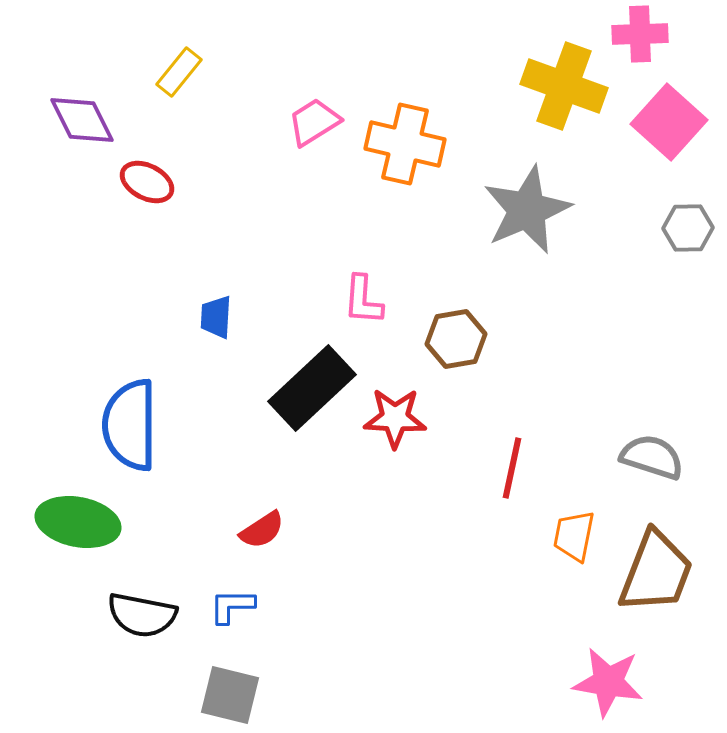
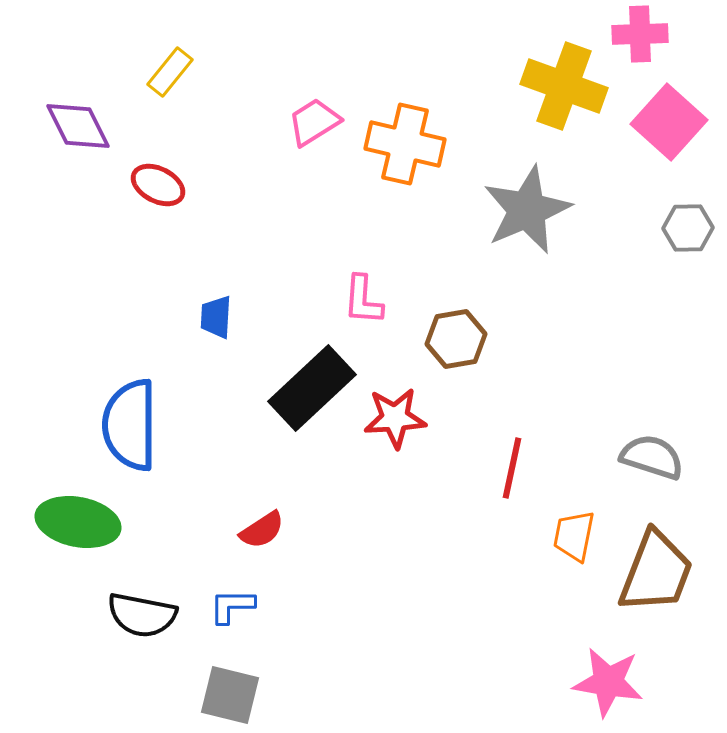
yellow rectangle: moved 9 px left
purple diamond: moved 4 px left, 6 px down
red ellipse: moved 11 px right, 3 px down
red star: rotated 6 degrees counterclockwise
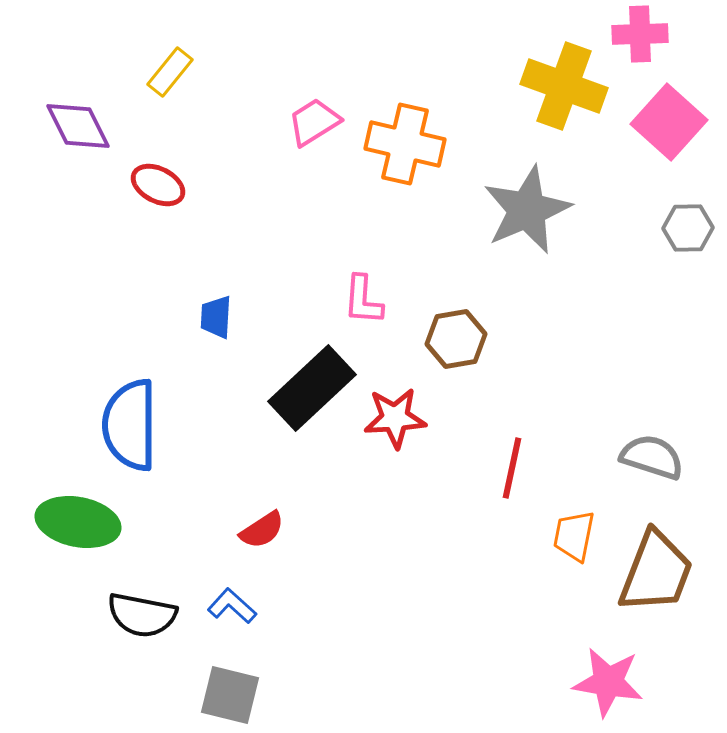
blue L-shape: rotated 42 degrees clockwise
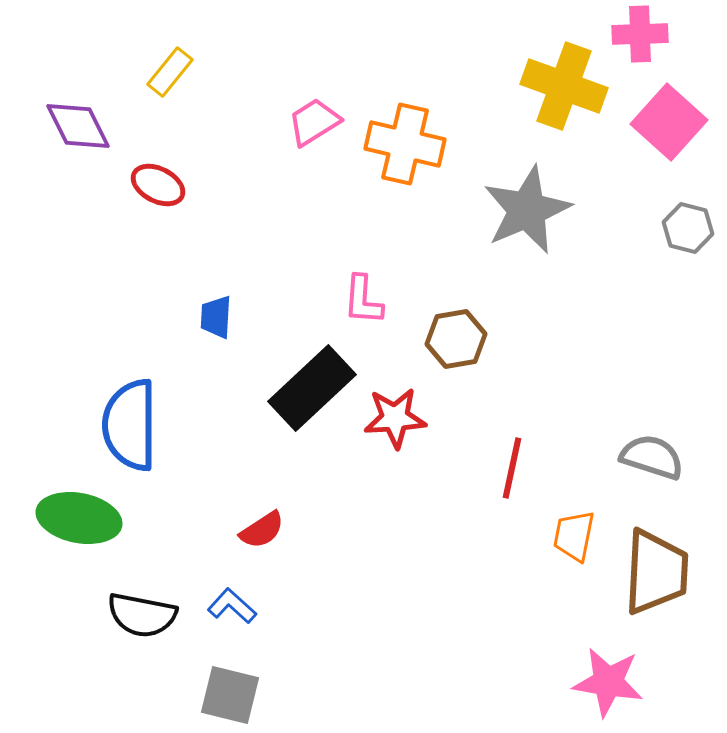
gray hexagon: rotated 15 degrees clockwise
green ellipse: moved 1 px right, 4 px up
brown trapezoid: rotated 18 degrees counterclockwise
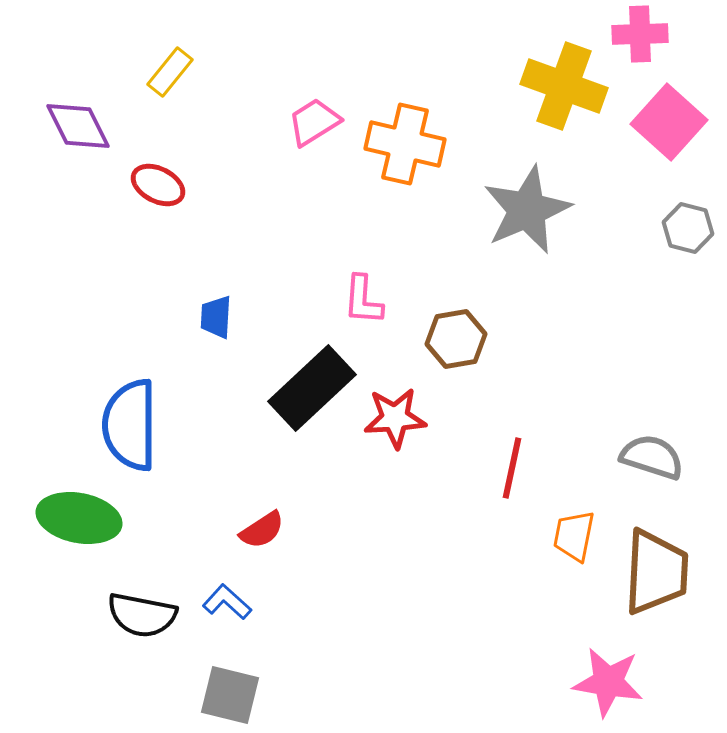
blue L-shape: moved 5 px left, 4 px up
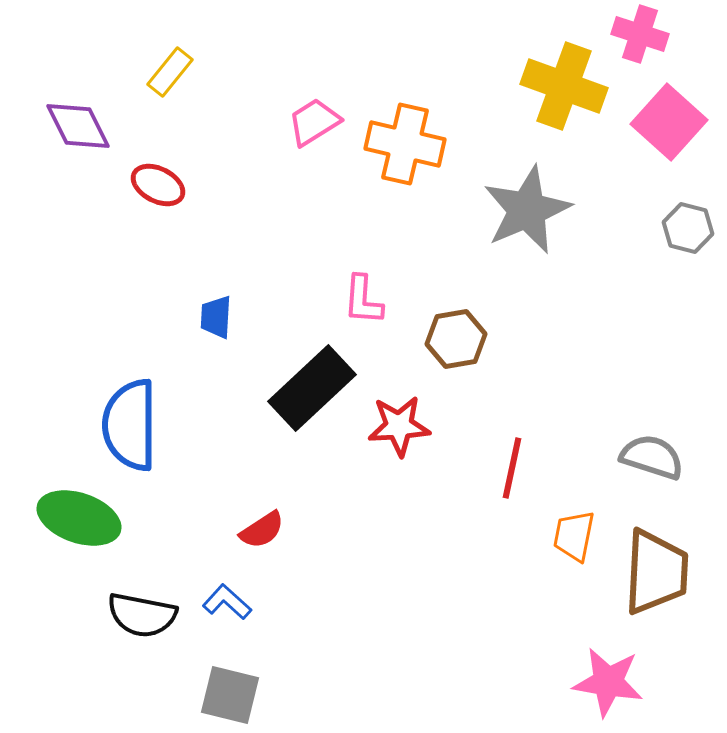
pink cross: rotated 20 degrees clockwise
red star: moved 4 px right, 8 px down
green ellipse: rotated 8 degrees clockwise
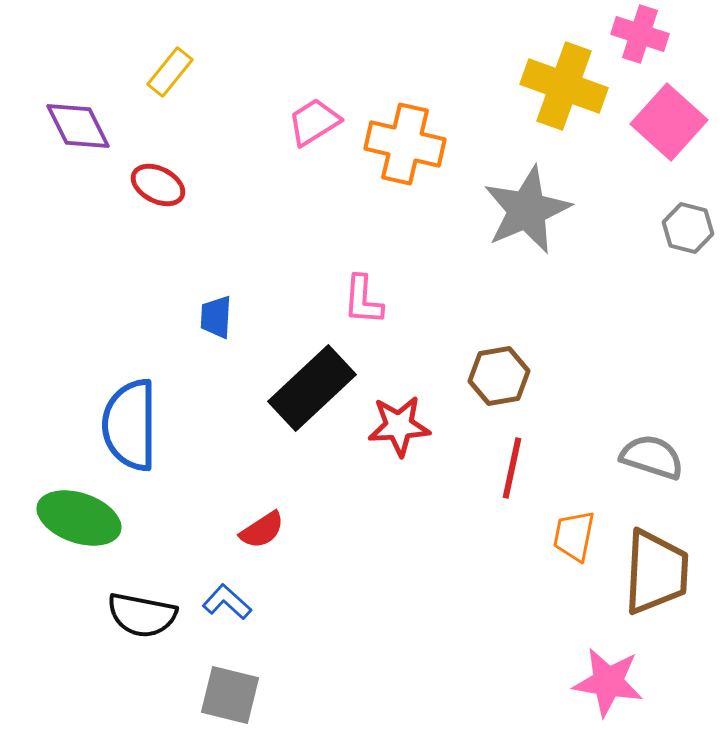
brown hexagon: moved 43 px right, 37 px down
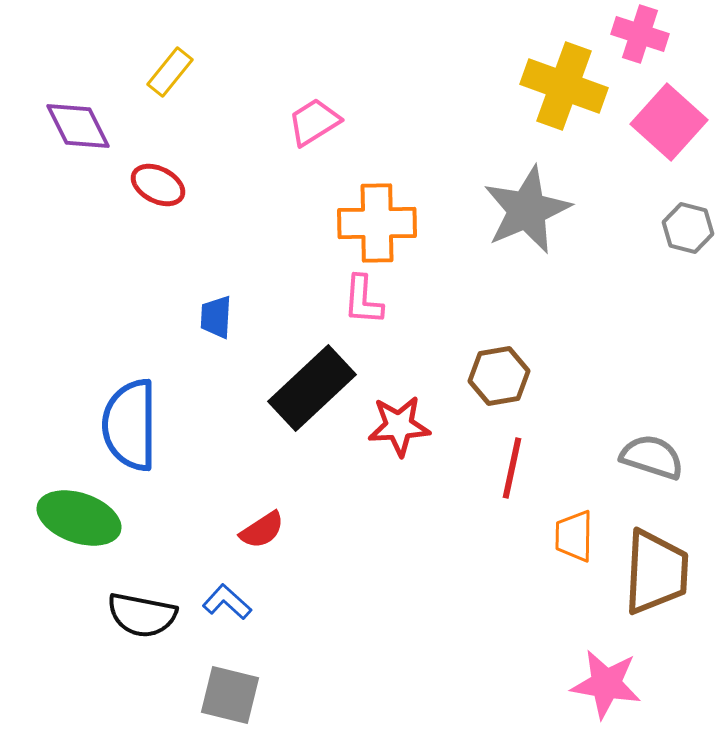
orange cross: moved 28 px left, 79 px down; rotated 14 degrees counterclockwise
orange trapezoid: rotated 10 degrees counterclockwise
pink star: moved 2 px left, 2 px down
